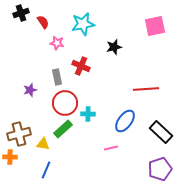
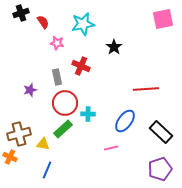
pink square: moved 8 px right, 7 px up
black star: rotated 21 degrees counterclockwise
orange cross: rotated 24 degrees clockwise
blue line: moved 1 px right
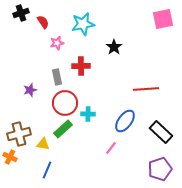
pink star: rotated 24 degrees counterclockwise
red cross: rotated 24 degrees counterclockwise
pink line: rotated 40 degrees counterclockwise
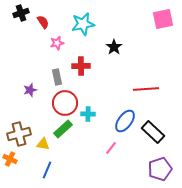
black rectangle: moved 8 px left
orange cross: moved 2 px down
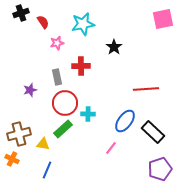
orange cross: moved 2 px right
